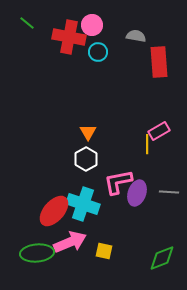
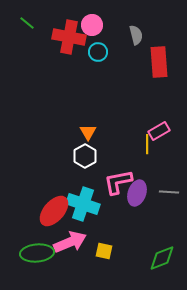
gray semicircle: moved 1 px up; rotated 66 degrees clockwise
white hexagon: moved 1 px left, 3 px up
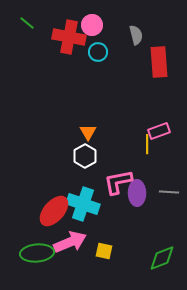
pink rectangle: rotated 10 degrees clockwise
purple ellipse: rotated 20 degrees counterclockwise
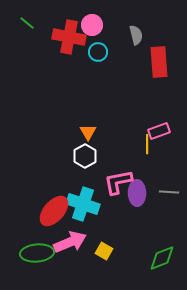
yellow square: rotated 18 degrees clockwise
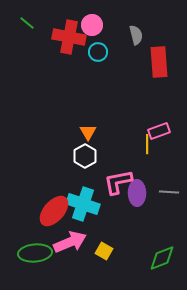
green ellipse: moved 2 px left
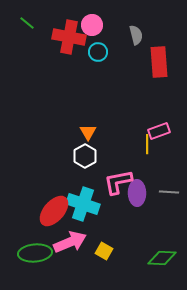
green diamond: rotated 24 degrees clockwise
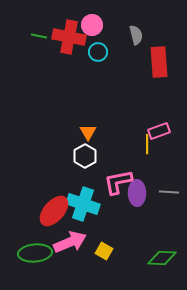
green line: moved 12 px right, 13 px down; rotated 28 degrees counterclockwise
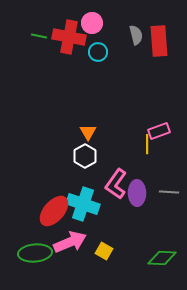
pink circle: moved 2 px up
red rectangle: moved 21 px up
pink L-shape: moved 2 px left, 2 px down; rotated 44 degrees counterclockwise
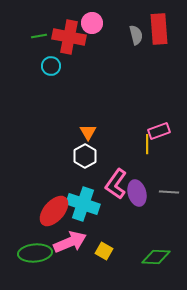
green line: rotated 21 degrees counterclockwise
red rectangle: moved 12 px up
cyan circle: moved 47 px left, 14 px down
purple ellipse: rotated 15 degrees counterclockwise
green diamond: moved 6 px left, 1 px up
